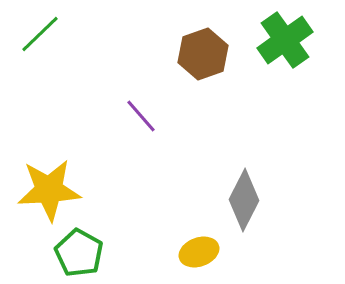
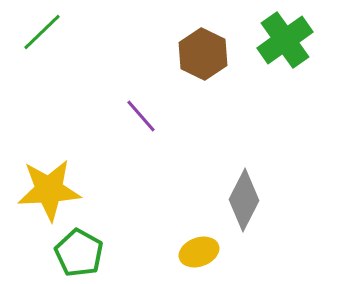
green line: moved 2 px right, 2 px up
brown hexagon: rotated 15 degrees counterclockwise
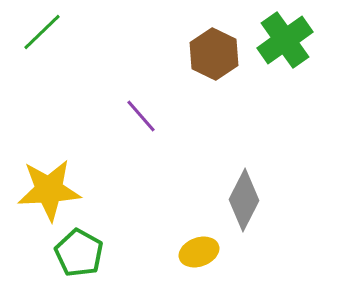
brown hexagon: moved 11 px right
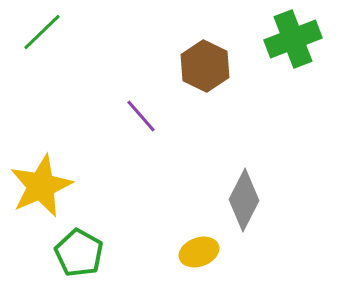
green cross: moved 8 px right, 1 px up; rotated 14 degrees clockwise
brown hexagon: moved 9 px left, 12 px down
yellow star: moved 8 px left, 4 px up; rotated 20 degrees counterclockwise
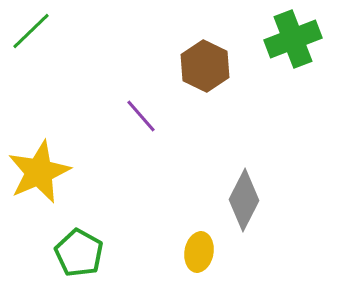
green line: moved 11 px left, 1 px up
yellow star: moved 2 px left, 14 px up
yellow ellipse: rotated 60 degrees counterclockwise
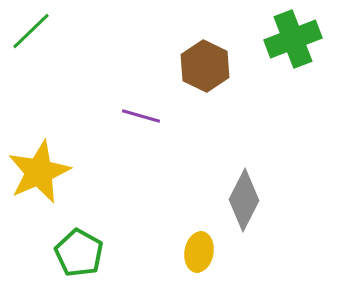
purple line: rotated 33 degrees counterclockwise
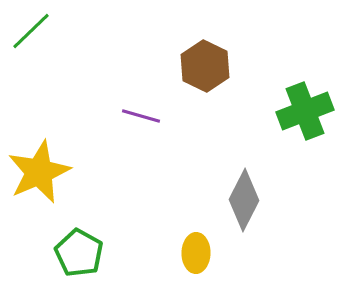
green cross: moved 12 px right, 72 px down
yellow ellipse: moved 3 px left, 1 px down; rotated 9 degrees counterclockwise
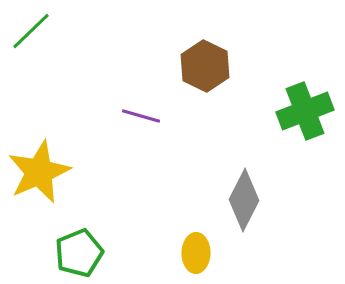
green pentagon: rotated 21 degrees clockwise
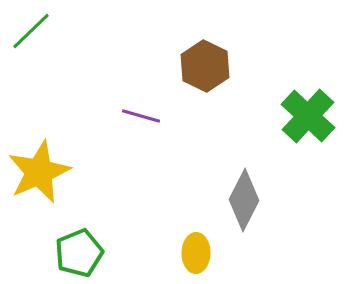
green cross: moved 3 px right, 5 px down; rotated 26 degrees counterclockwise
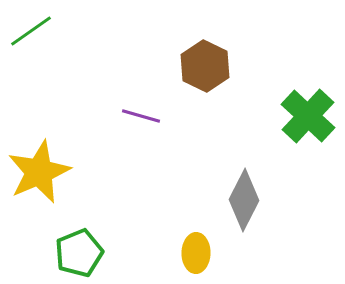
green line: rotated 9 degrees clockwise
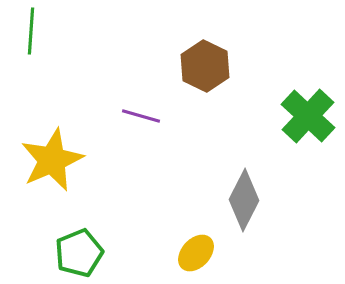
green line: rotated 51 degrees counterclockwise
yellow star: moved 13 px right, 12 px up
yellow ellipse: rotated 42 degrees clockwise
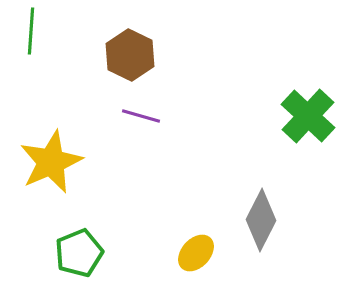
brown hexagon: moved 75 px left, 11 px up
yellow star: moved 1 px left, 2 px down
gray diamond: moved 17 px right, 20 px down
